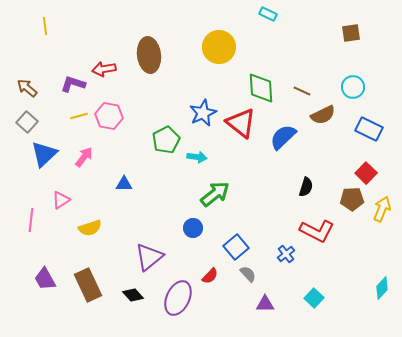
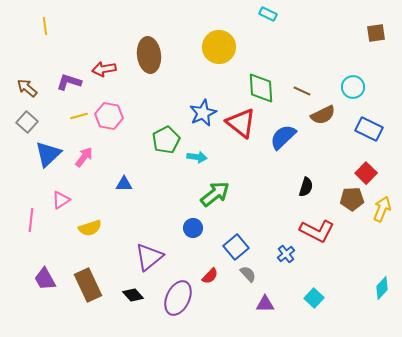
brown square at (351, 33): moved 25 px right
purple L-shape at (73, 84): moved 4 px left, 2 px up
blue triangle at (44, 154): moved 4 px right
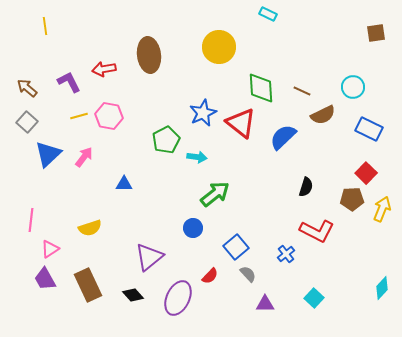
purple L-shape at (69, 82): rotated 45 degrees clockwise
pink triangle at (61, 200): moved 11 px left, 49 px down
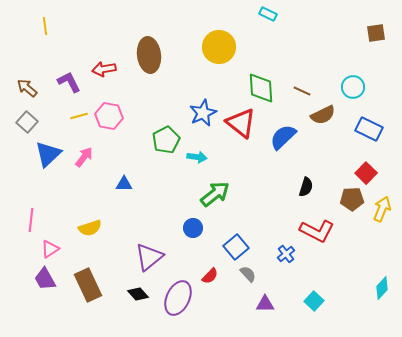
black diamond at (133, 295): moved 5 px right, 1 px up
cyan square at (314, 298): moved 3 px down
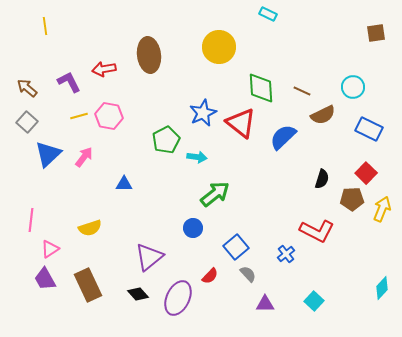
black semicircle at (306, 187): moved 16 px right, 8 px up
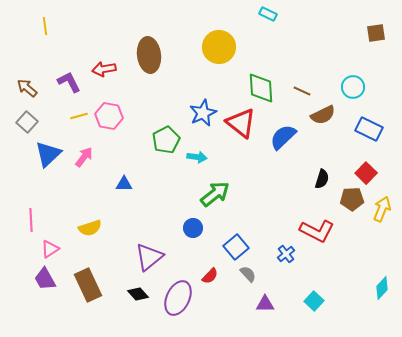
pink line at (31, 220): rotated 10 degrees counterclockwise
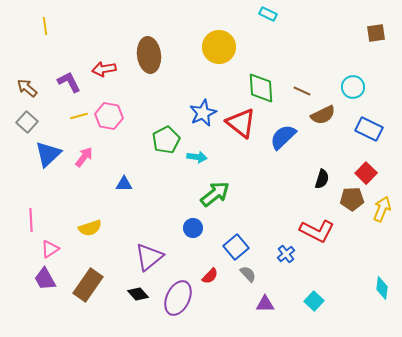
brown rectangle at (88, 285): rotated 60 degrees clockwise
cyan diamond at (382, 288): rotated 35 degrees counterclockwise
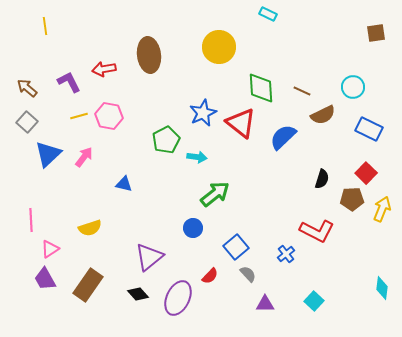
blue triangle at (124, 184): rotated 12 degrees clockwise
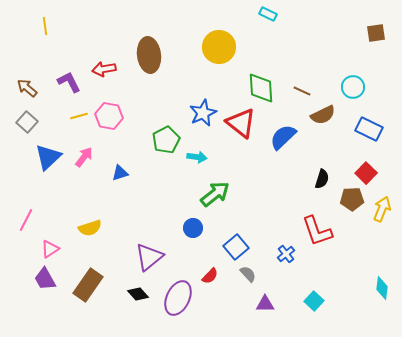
blue triangle at (48, 154): moved 3 px down
blue triangle at (124, 184): moved 4 px left, 11 px up; rotated 30 degrees counterclockwise
pink line at (31, 220): moved 5 px left; rotated 30 degrees clockwise
red L-shape at (317, 231): rotated 44 degrees clockwise
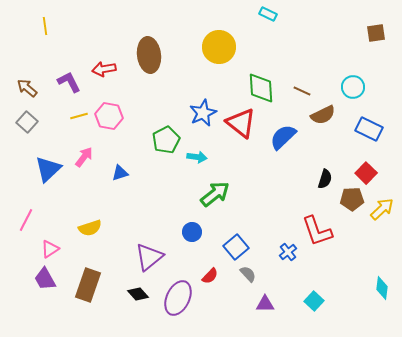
blue triangle at (48, 157): moved 12 px down
black semicircle at (322, 179): moved 3 px right
yellow arrow at (382, 209): rotated 25 degrees clockwise
blue circle at (193, 228): moved 1 px left, 4 px down
blue cross at (286, 254): moved 2 px right, 2 px up
brown rectangle at (88, 285): rotated 16 degrees counterclockwise
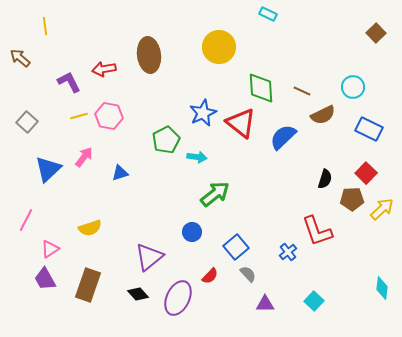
brown square at (376, 33): rotated 36 degrees counterclockwise
brown arrow at (27, 88): moved 7 px left, 30 px up
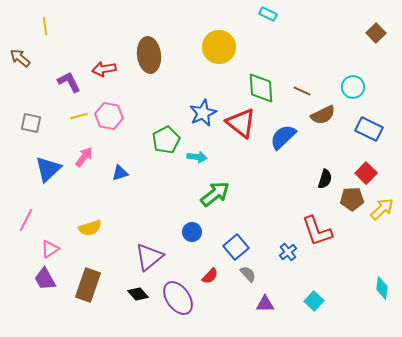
gray square at (27, 122): moved 4 px right, 1 px down; rotated 30 degrees counterclockwise
purple ellipse at (178, 298): rotated 60 degrees counterclockwise
